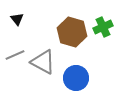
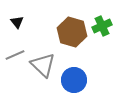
black triangle: moved 3 px down
green cross: moved 1 px left, 1 px up
gray triangle: moved 3 px down; rotated 16 degrees clockwise
blue circle: moved 2 px left, 2 px down
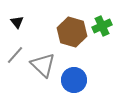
gray line: rotated 24 degrees counterclockwise
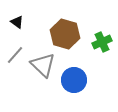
black triangle: rotated 16 degrees counterclockwise
green cross: moved 16 px down
brown hexagon: moved 7 px left, 2 px down
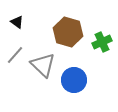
brown hexagon: moved 3 px right, 2 px up
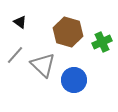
black triangle: moved 3 px right
